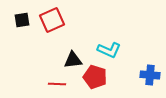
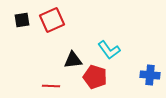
cyan L-shape: rotated 30 degrees clockwise
red line: moved 6 px left, 2 px down
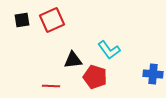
blue cross: moved 3 px right, 1 px up
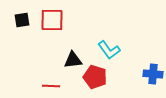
red square: rotated 25 degrees clockwise
